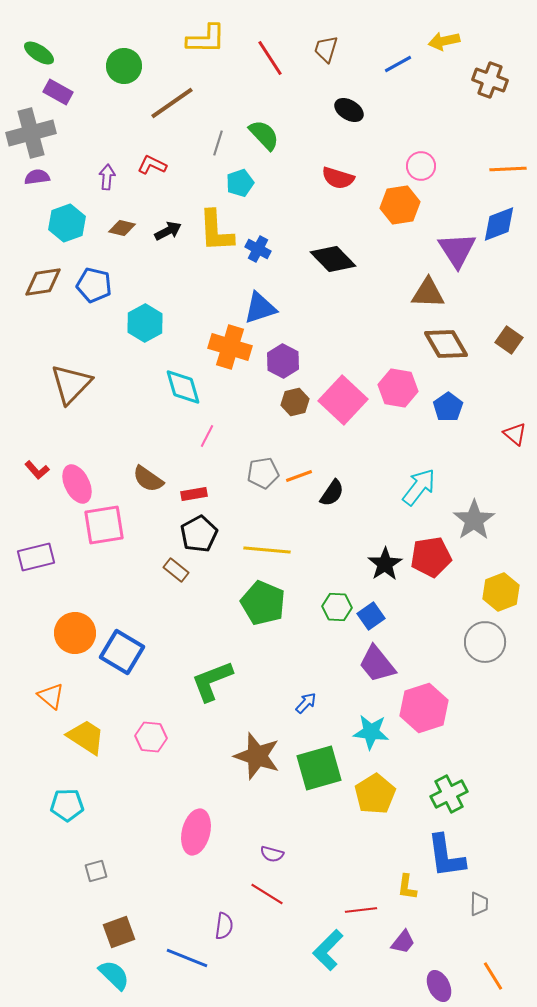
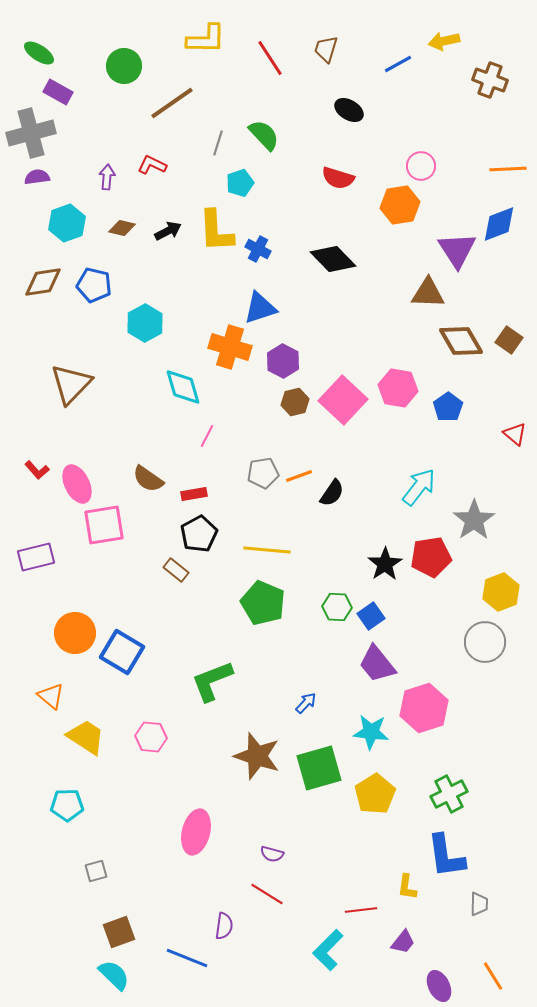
brown diamond at (446, 344): moved 15 px right, 3 px up
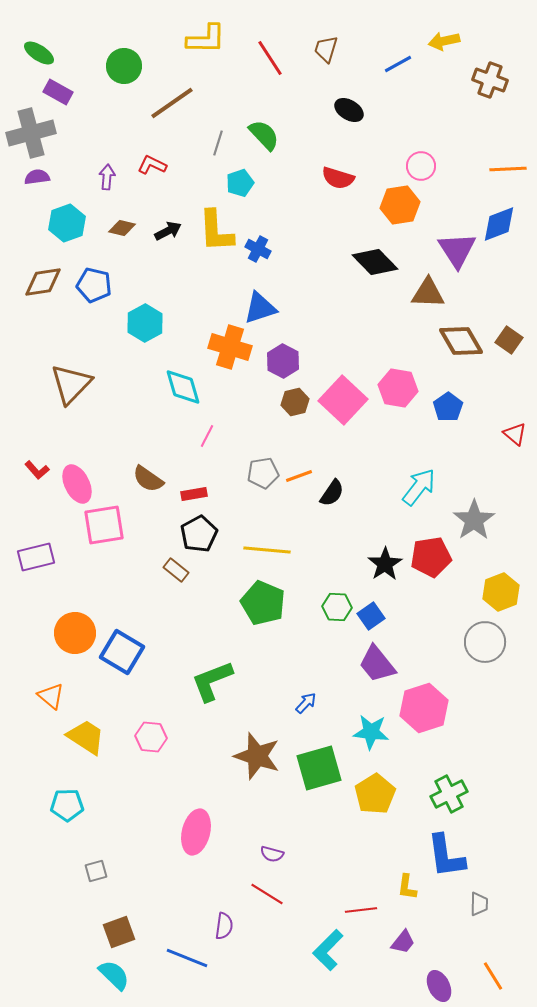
black diamond at (333, 259): moved 42 px right, 3 px down
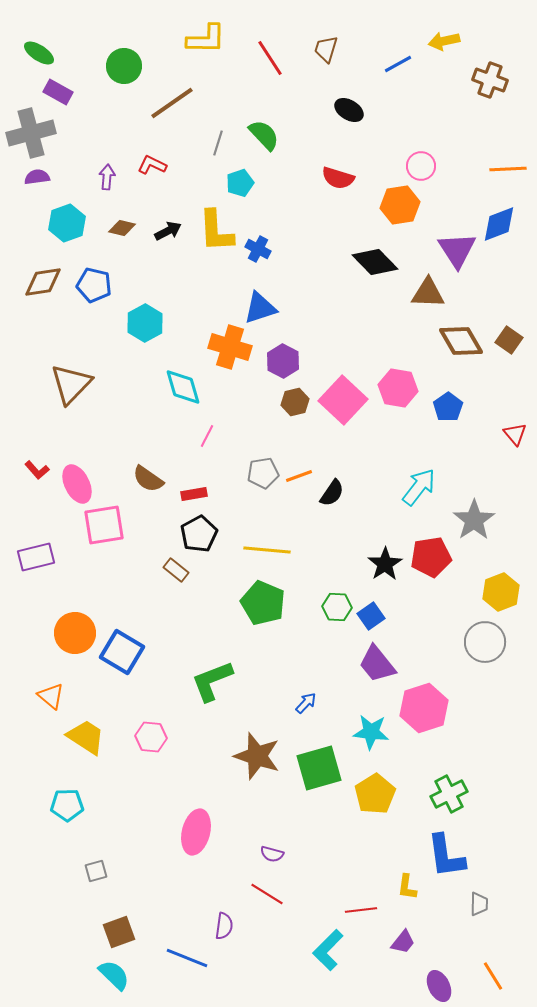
red triangle at (515, 434): rotated 10 degrees clockwise
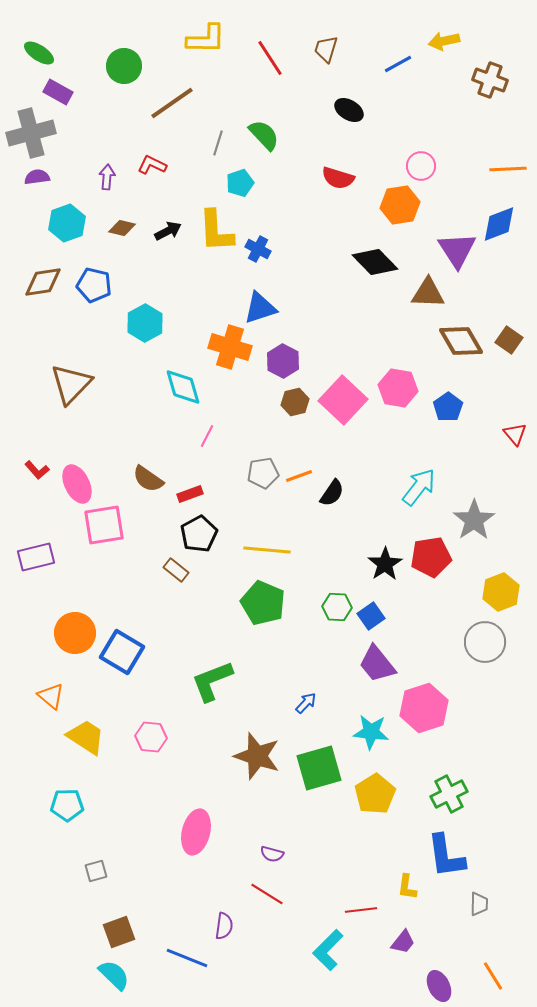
red rectangle at (194, 494): moved 4 px left; rotated 10 degrees counterclockwise
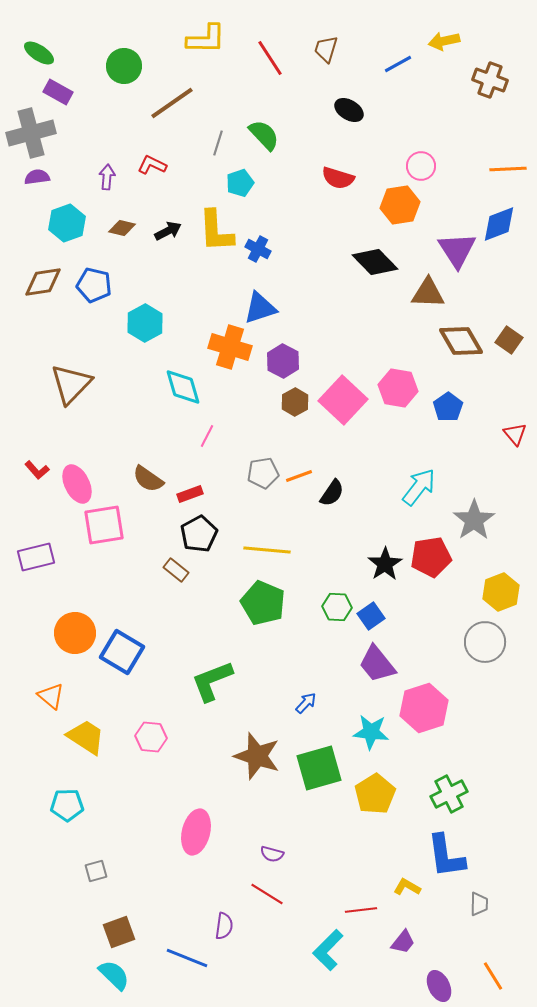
brown hexagon at (295, 402): rotated 16 degrees counterclockwise
yellow L-shape at (407, 887): rotated 112 degrees clockwise
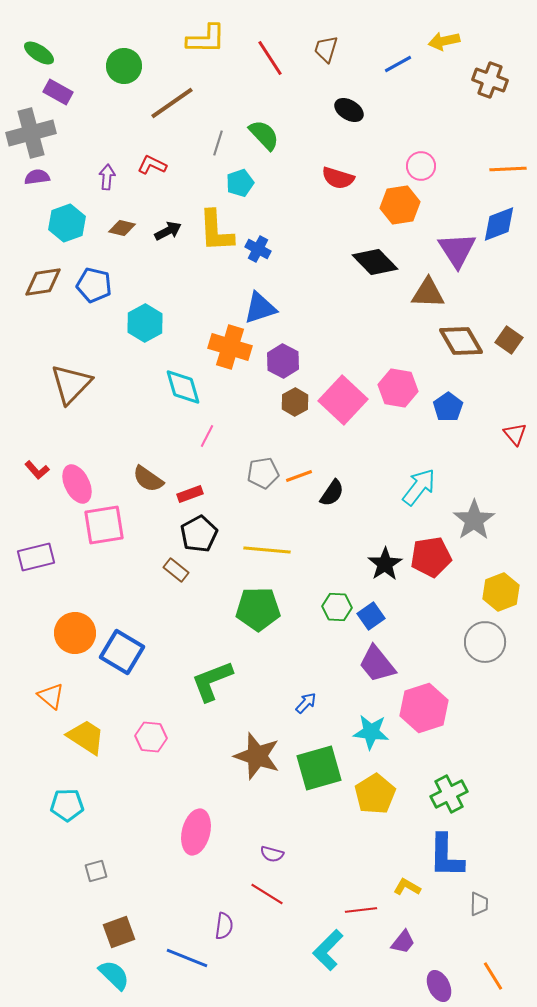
green pentagon at (263, 603): moved 5 px left, 6 px down; rotated 24 degrees counterclockwise
blue L-shape at (446, 856): rotated 9 degrees clockwise
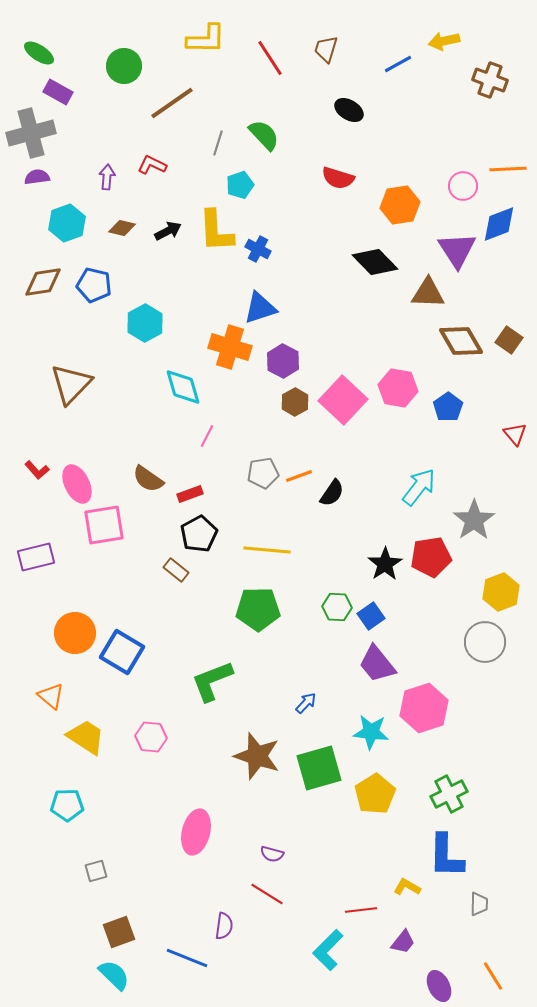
pink circle at (421, 166): moved 42 px right, 20 px down
cyan pentagon at (240, 183): moved 2 px down
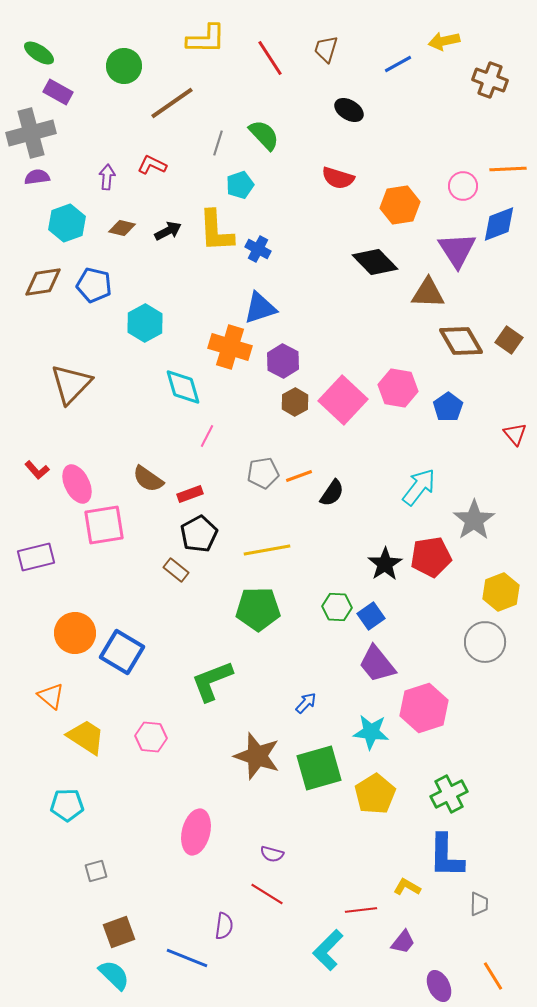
yellow line at (267, 550): rotated 15 degrees counterclockwise
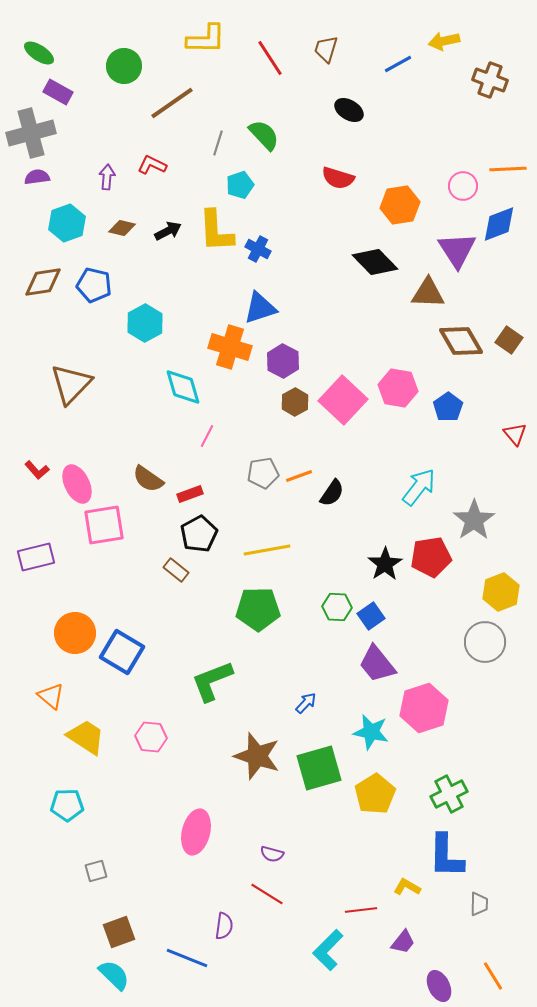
cyan star at (371, 732): rotated 6 degrees clockwise
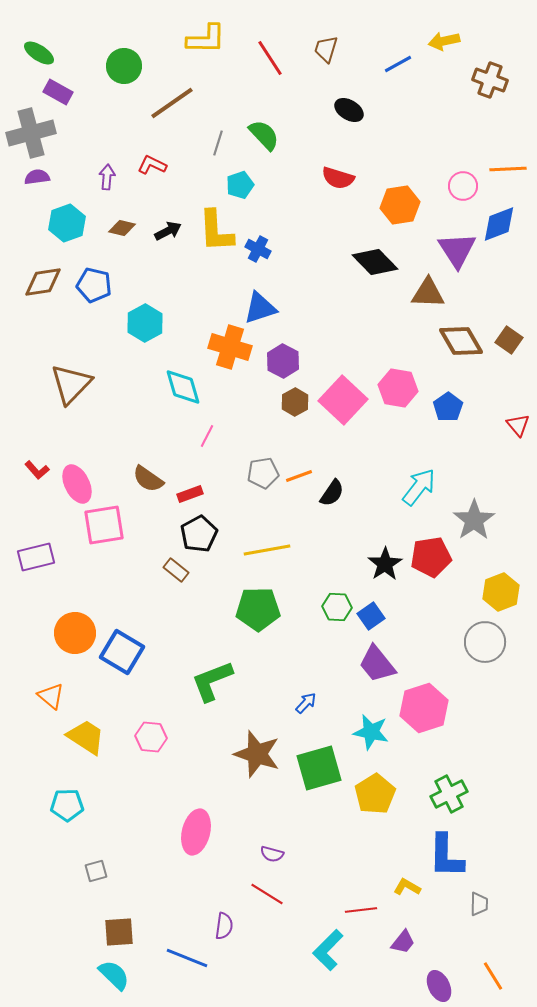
red triangle at (515, 434): moved 3 px right, 9 px up
brown star at (257, 756): moved 2 px up
brown square at (119, 932): rotated 16 degrees clockwise
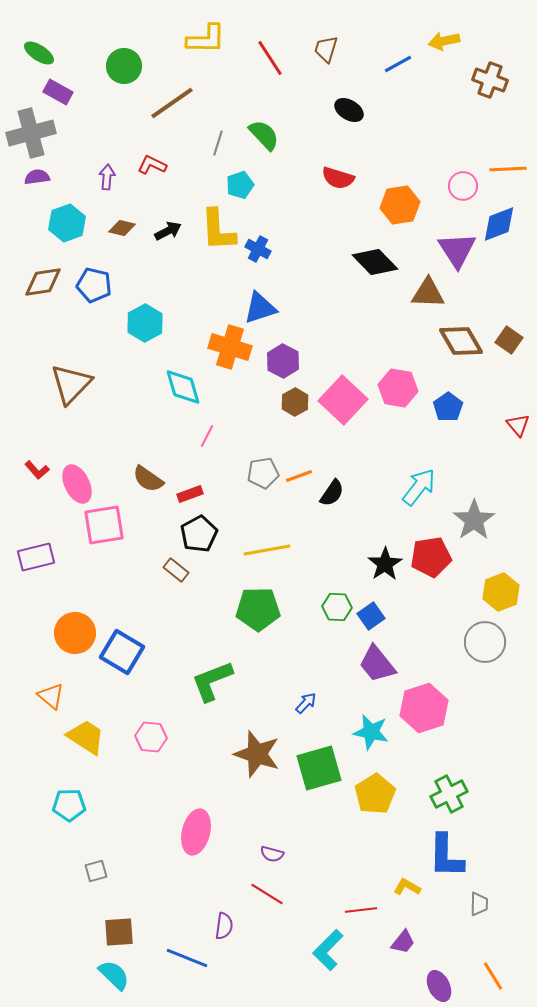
yellow L-shape at (216, 231): moved 2 px right, 1 px up
cyan pentagon at (67, 805): moved 2 px right
